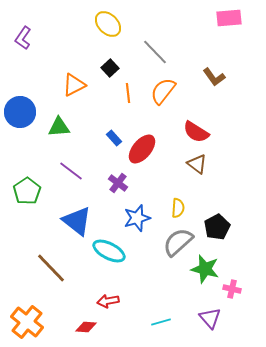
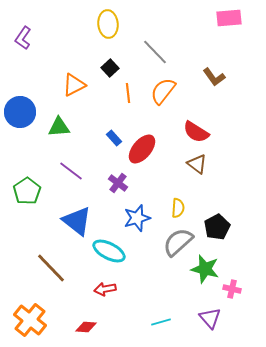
yellow ellipse: rotated 40 degrees clockwise
red arrow: moved 3 px left, 12 px up
orange cross: moved 3 px right, 2 px up
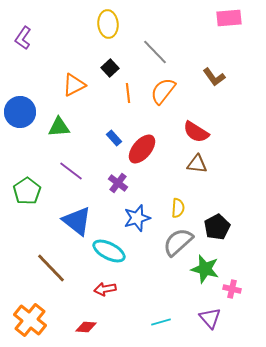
brown triangle: rotated 30 degrees counterclockwise
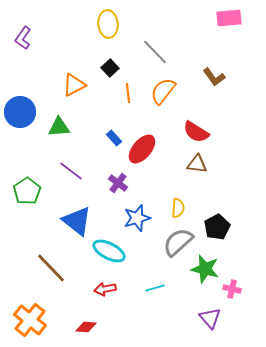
cyan line: moved 6 px left, 34 px up
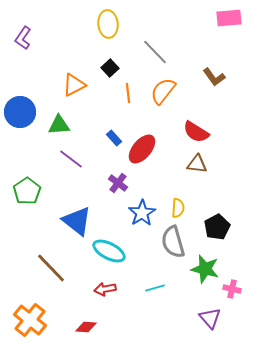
green triangle: moved 2 px up
purple line: moved 12 px up
blue star: moved 5 px right, 5 px up; rotated 16 degrees counterclockwise
gray semicircle: moved 5 px left; rotated 64 degrees counterclockwise
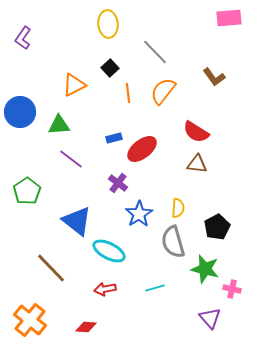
blue rectangle: rotated 63 degrees counterclockwise
red ellipse: rotated 12 degrees clockwise
blue star: moved 3 px left, 1 px down
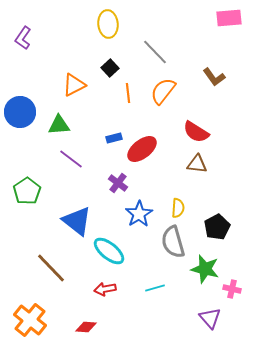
cyan ellipse: rotated 12 degrees clockwise
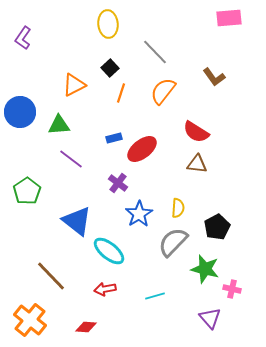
orange line: moved 7 px left; rotated 24 degrees clockwise
gray semicircle: rotated 60 degrees clockwise
brown line: moved 8 px down
cyan line: moved 8 px down
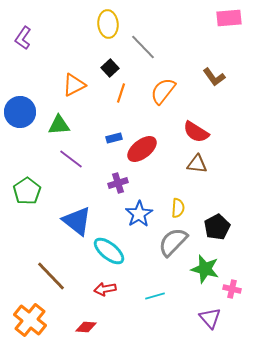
gray line: moved 12 px left, 5 px up
purple cross: rotated 36 degrees clockwise
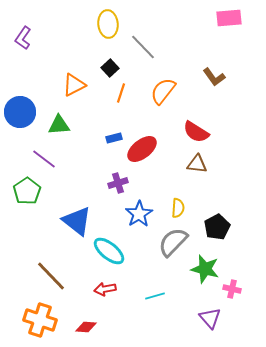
purple line: moved 27 px left
orange cross: moved 10 px right; rotated 20 degrees counterclockwise
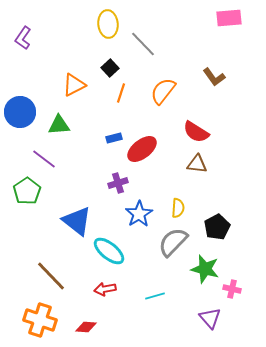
gray line: moved 3 px up
